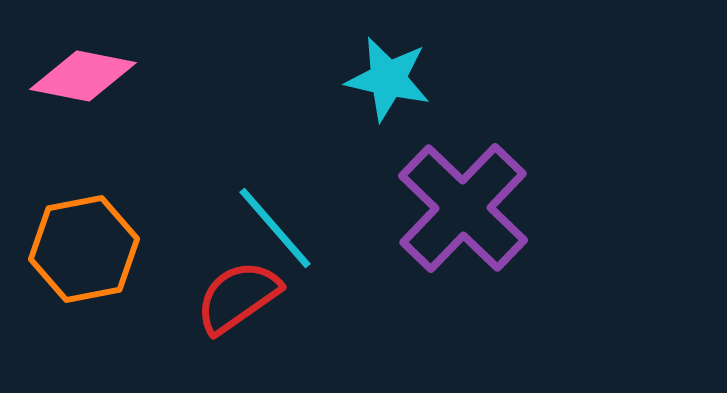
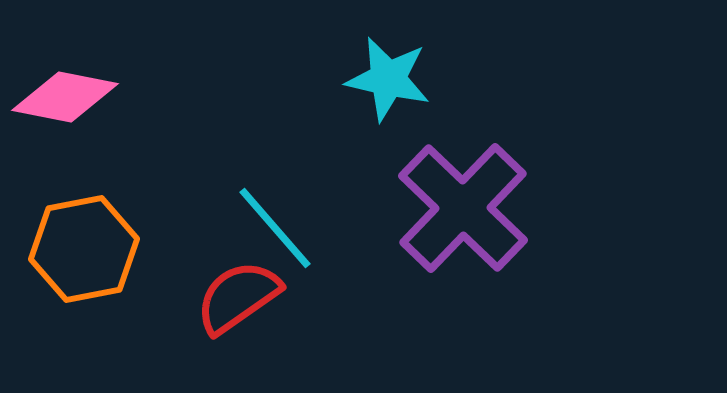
pink diamond: moved 18 px left, 21 px down
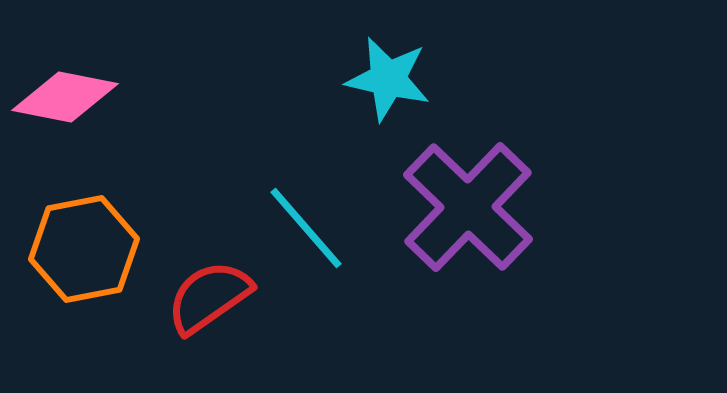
purple cross: moved 5 px right, 1 px up
cyan line: moved 31 px right
red semicircle: moved 29 px left
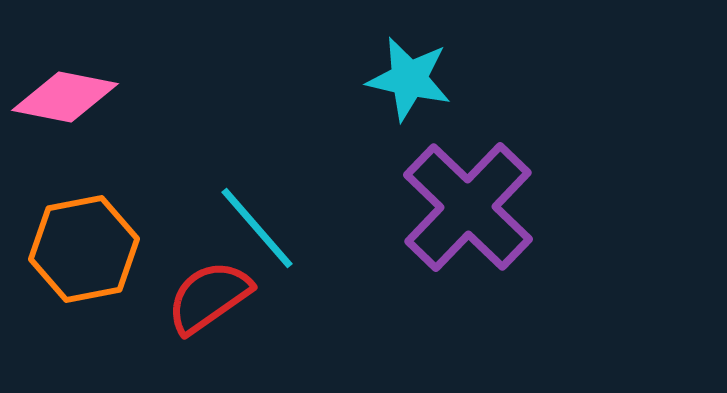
cyan star: moved 21 px right
cyan line: moved 49 px left
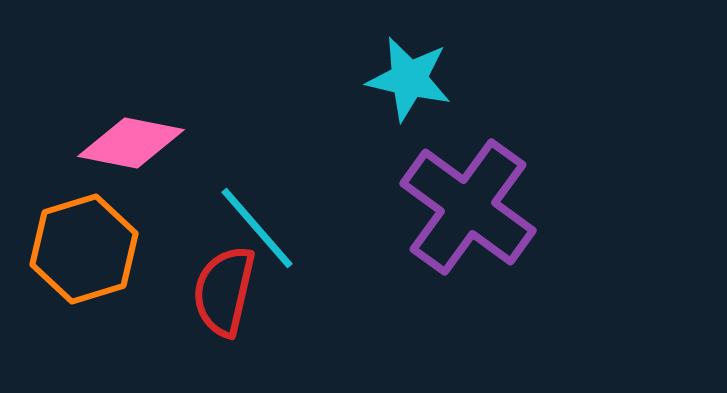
pink diamond: moved 66 px right, 46 px down
purple cross: rotated 8 degrees counterclockwise
orange hexagon: rotated 6 degrees counterclockwise
red semicircle: moved 15 px right, 6 px up; rotated 42 degrees counterclockwise
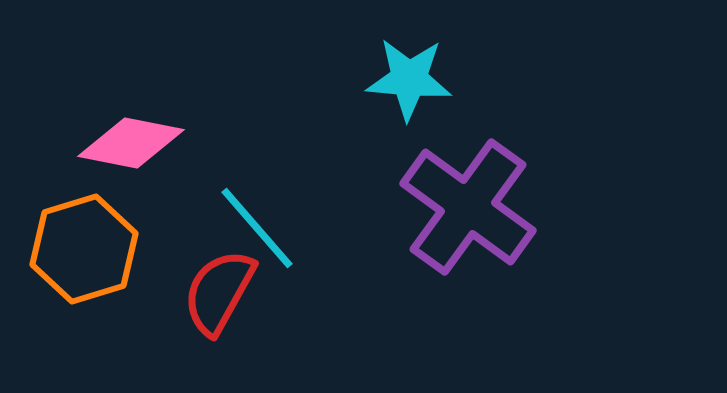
cyan star: rotated 8 degrees counterclockwise
red semicircle: moved 5 px left, 1 px down; rotated 16 degrees clockwise
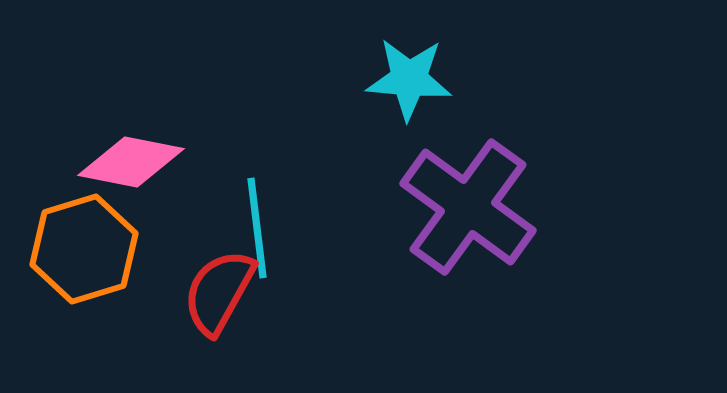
pink diamond: moved 19 px down
cyan line: rotated 34 degrees clockwise
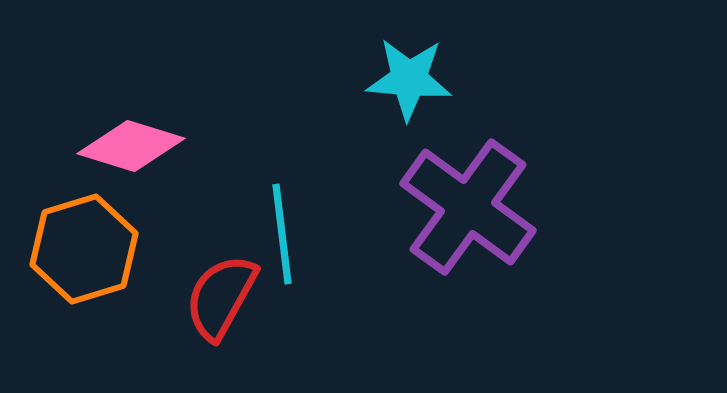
pink diamond: moved 16 px up; rotated 6 degrees clockwise
cyan line: moved 25 px right, 6 px down
red semicircle: moved 2 px right, 5 px down
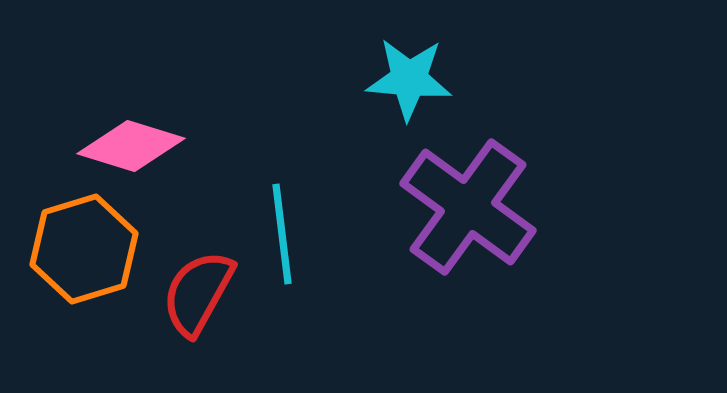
red semicircle: moved 23 px left, 4 px up
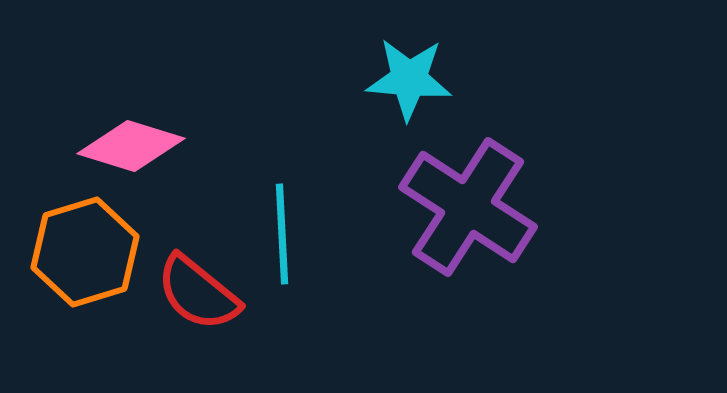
purple cross: rotated 3 degrees counterclockwise
cyan line: rotated 4 degrees clockwise
orange hexagon: moved 1 px right, 3 px down
red semicircle: rotated 80 degrees counterclockwise
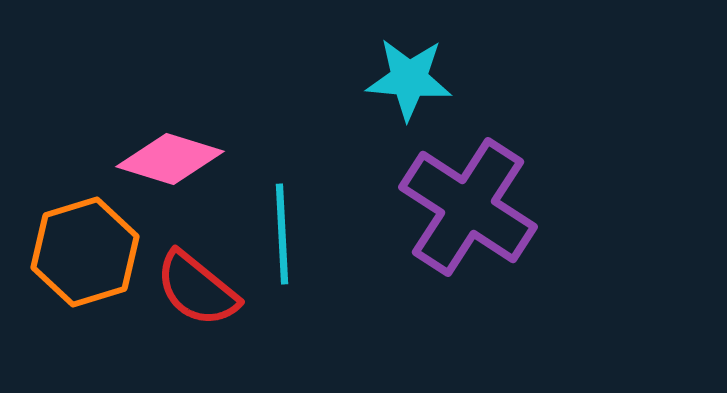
pink diamond: moved 39 px right, 13 px down
red semicircle: moved 1 px left, 4 px up
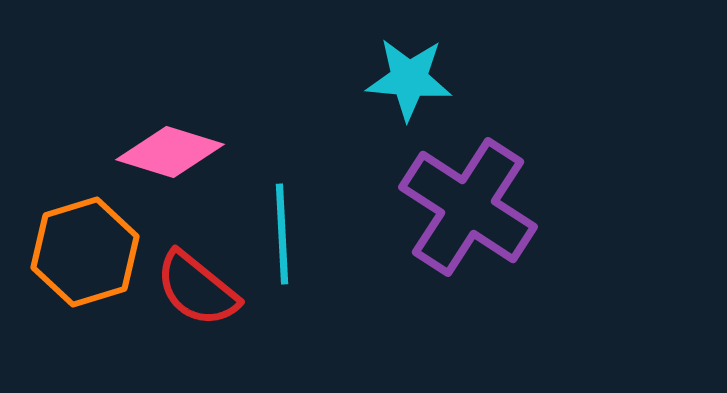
pink diamond: moved 7 px up
